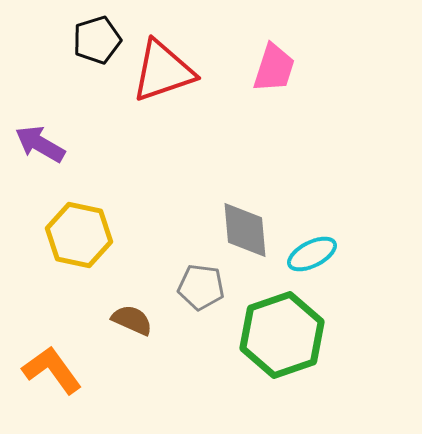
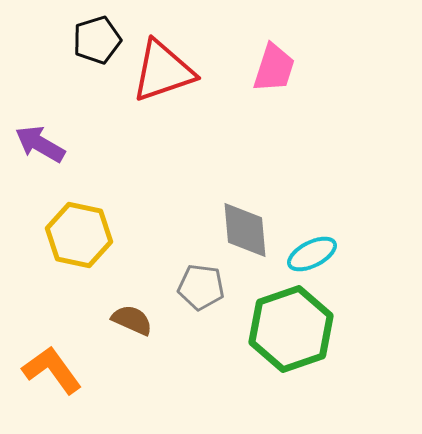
green hexagon: moved 9 px right, 6 px up
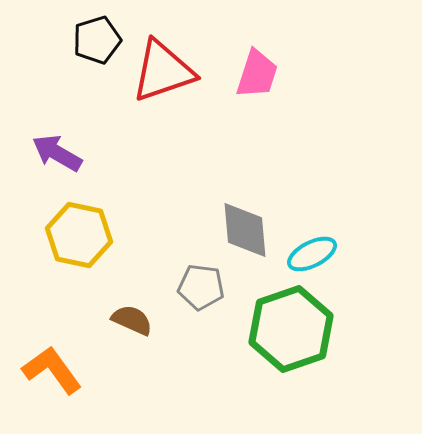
pink trapezoid: moved 17 px left, 6 px down
purple arrow: moved 17 px right, 9 px down
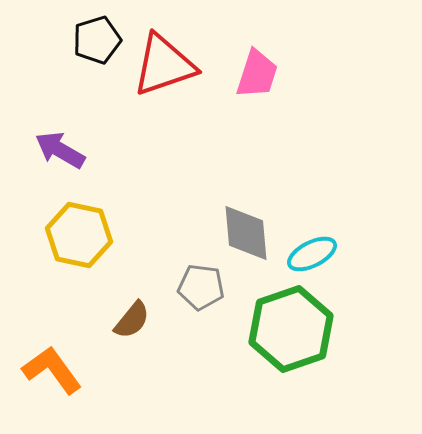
red triangle: moved 1 px right, 6 px up
purple arrow: moved 3 px right, 3 px up
gray diamond: moved 1 px right, 3 px down
brown semicircle: rotated 105 degrees clockwise
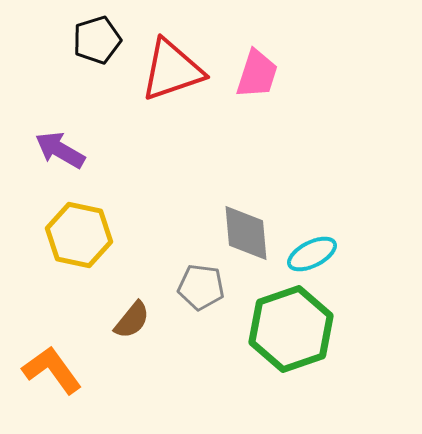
red triangle: moved 8 px right, 5 px down
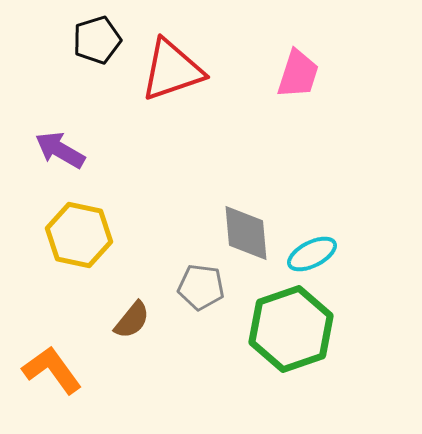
pink trapezoid: moved 41 px right
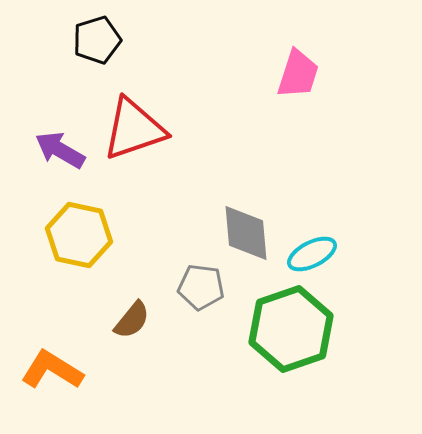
red triangle: moved 38 px left, 59 px down
orange L-shape: rotated 22 degrees counterclockwise
